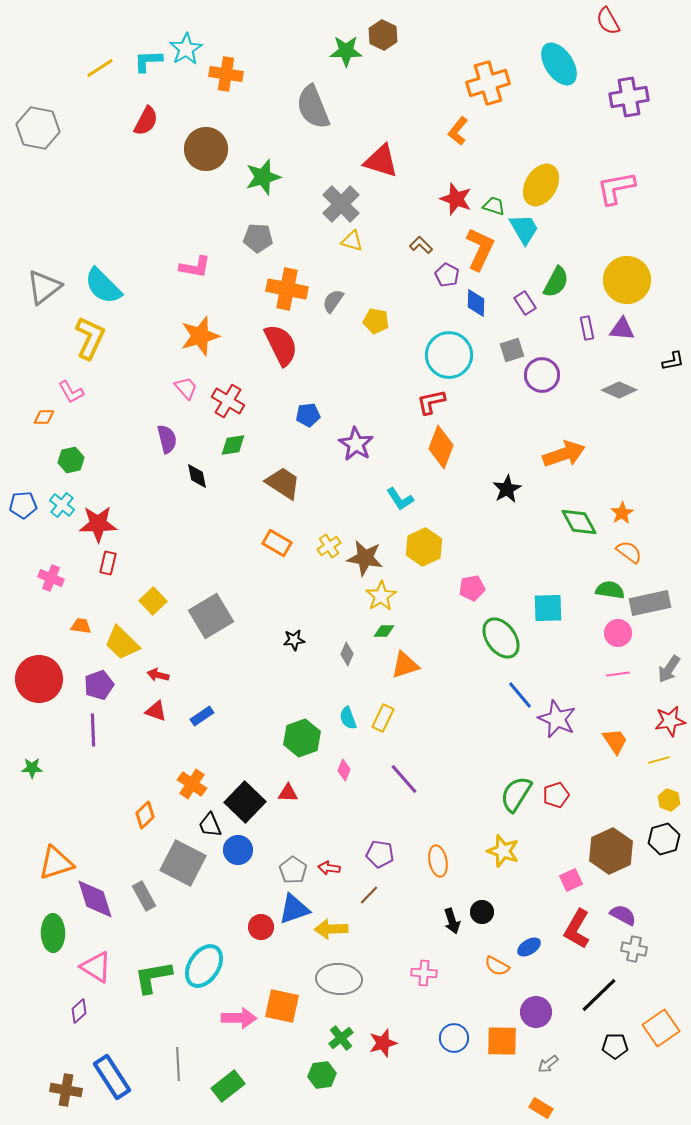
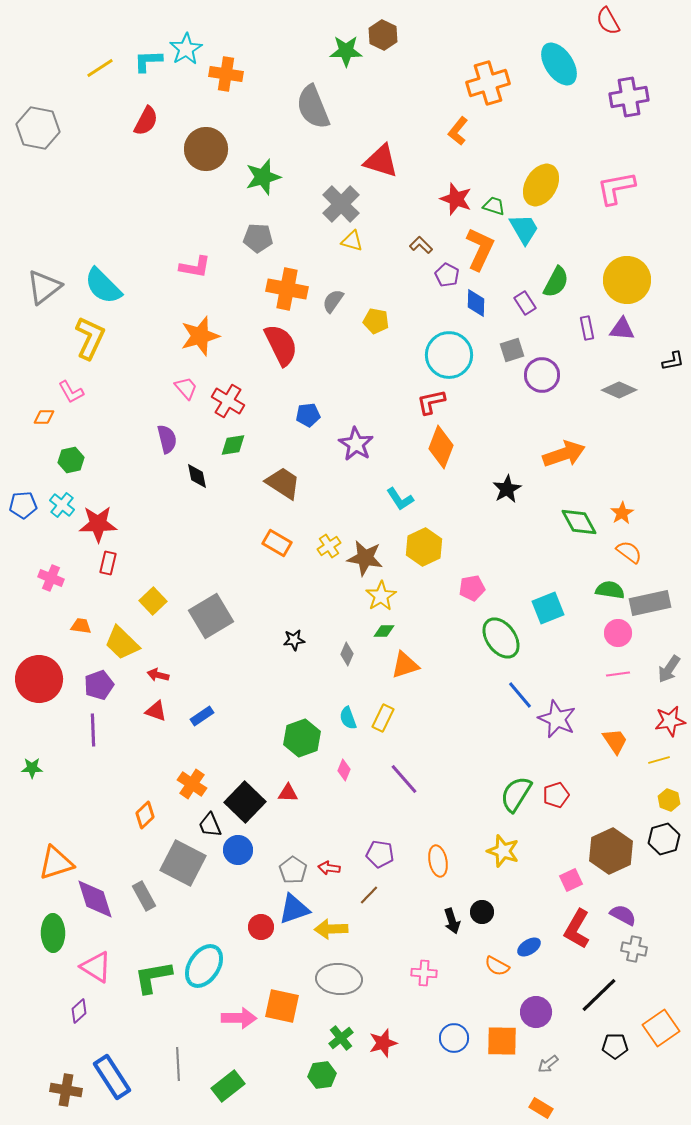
cyan square at (548, 608): rotated 20 degrees counterclockwise
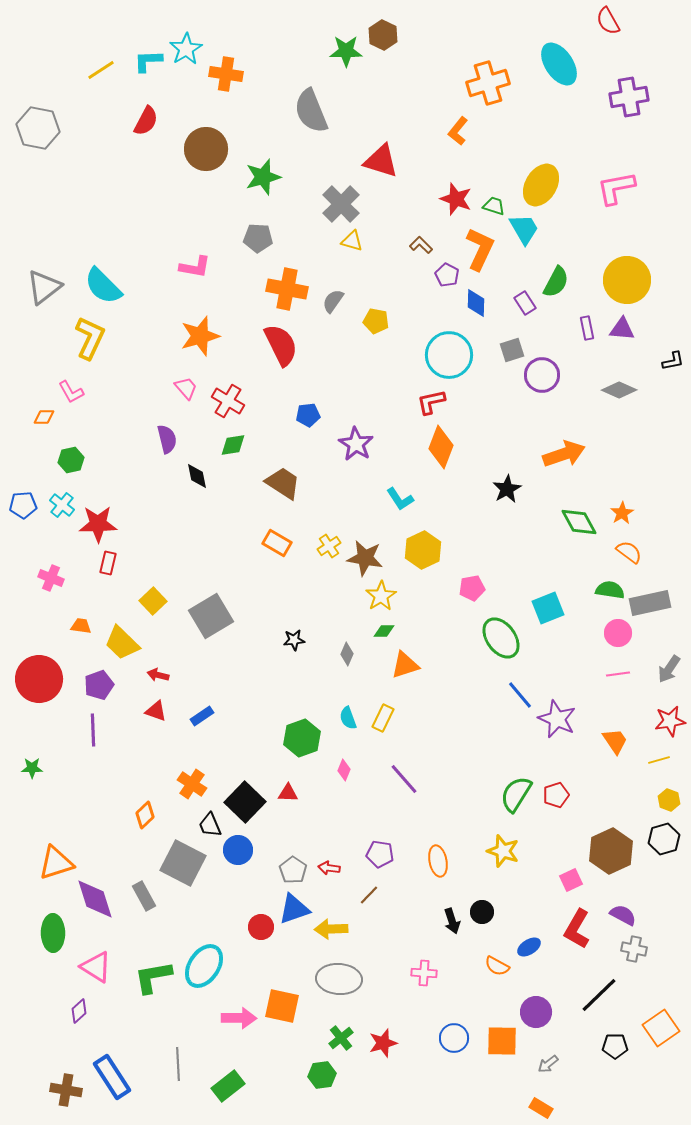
yellow line at (100, 68): moved 1 px right, 2 px down
gray semicircle at (313, 107): moved 2 px left, 4 px down
yellow hexagon at (424, 547): moved 1 px left, 3 px down
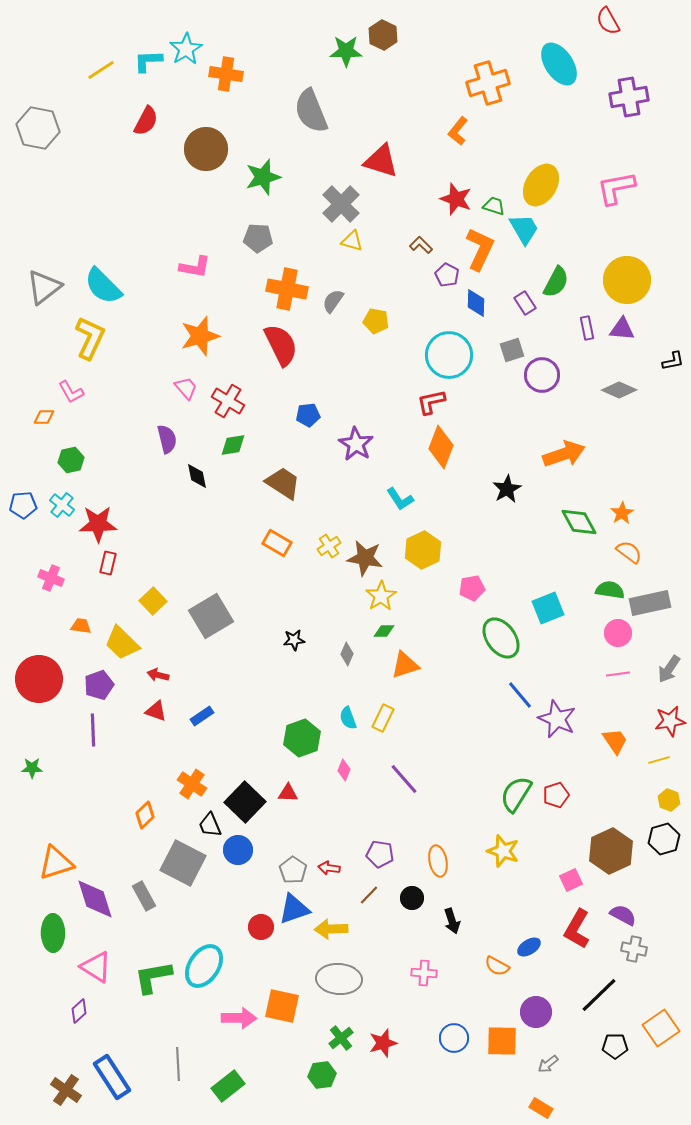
black circle at (482, 912): moved 70 px left, 14 px up
brown cross at (66, 1090): rotated 24 degrees clockwise
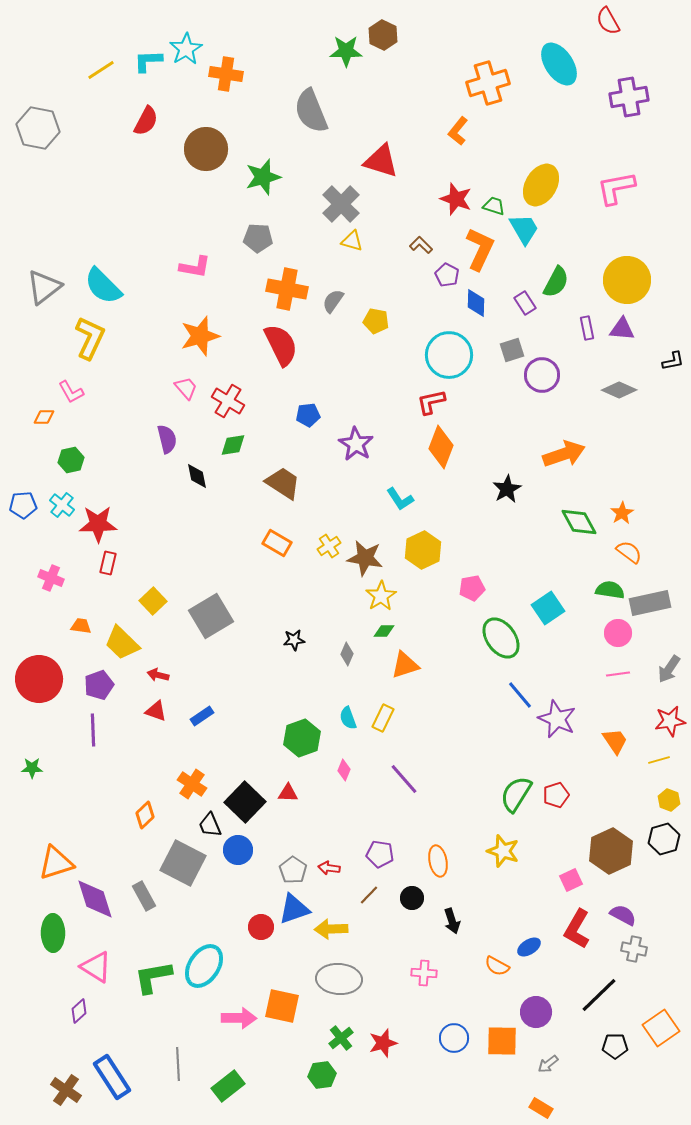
cyan square at (548, 608): rotated 12 degrees counterclockwise
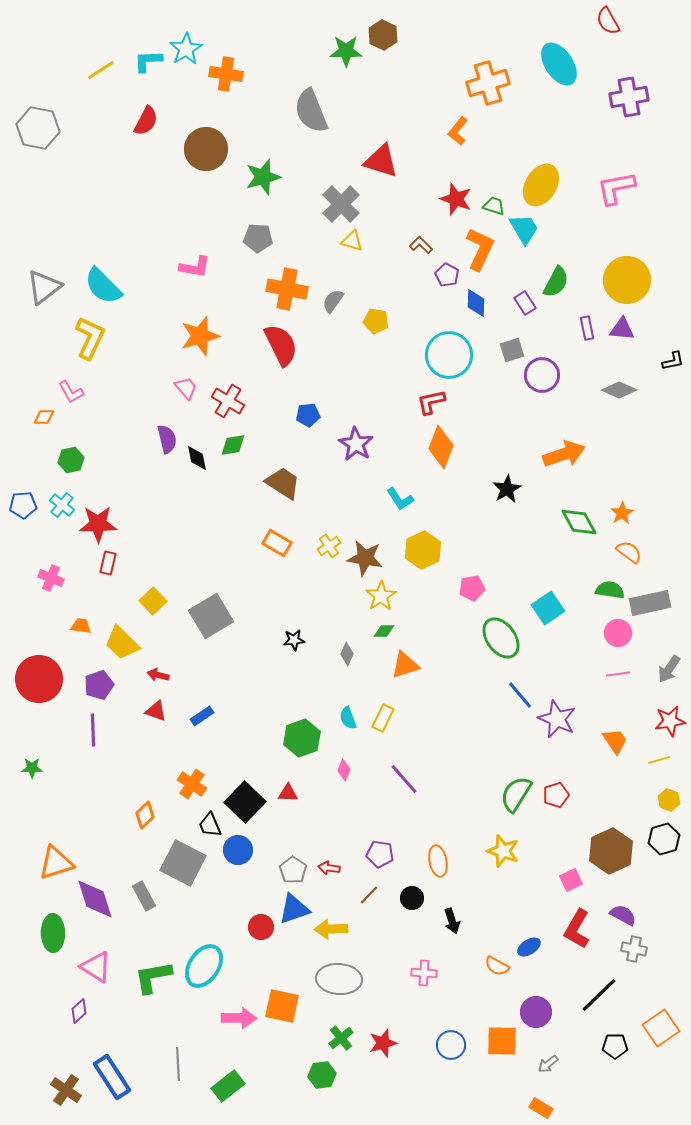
black diamond at (197, 476): moved 18 px up
blue circle at (454, 1038): moved 3 px left, 7 px down
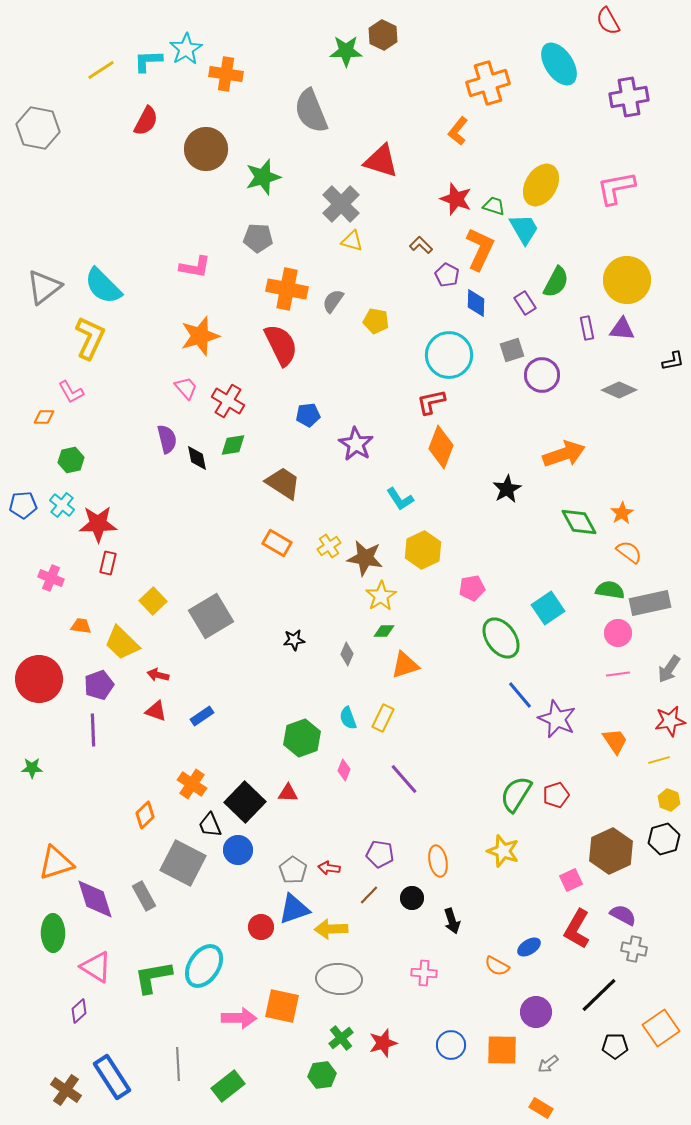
orange square at (502, 1041): moved 9 px down
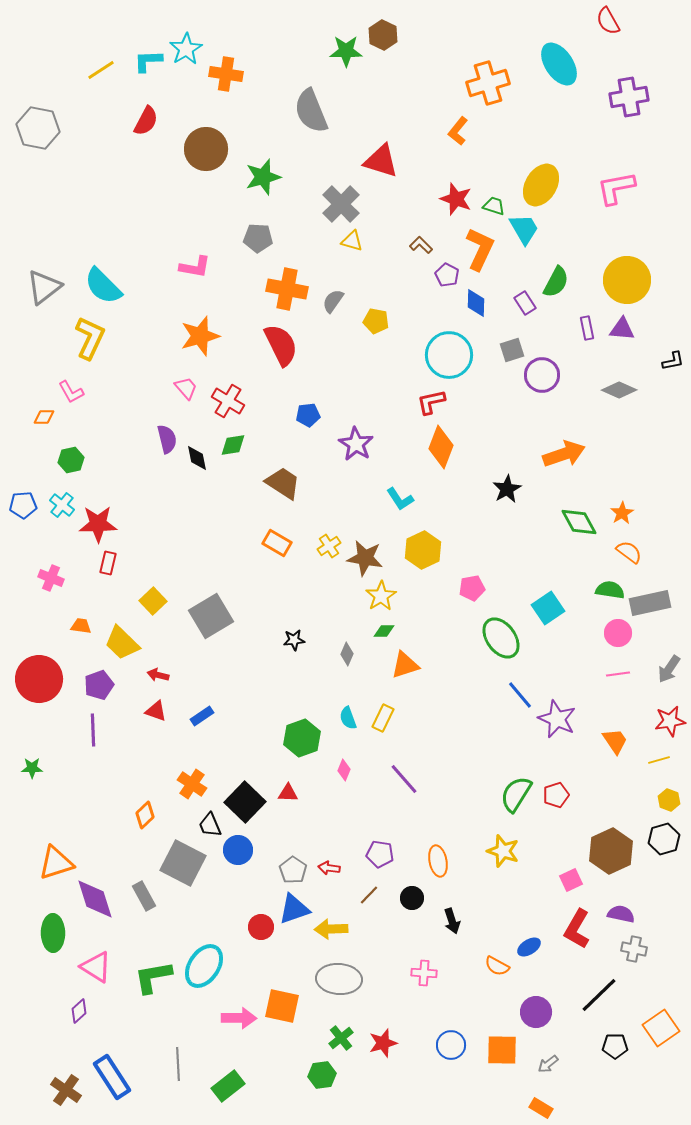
purple semicircle at (623, 915): moved 2 px left, 1 px up; rotated 16 degrees counterclockwise
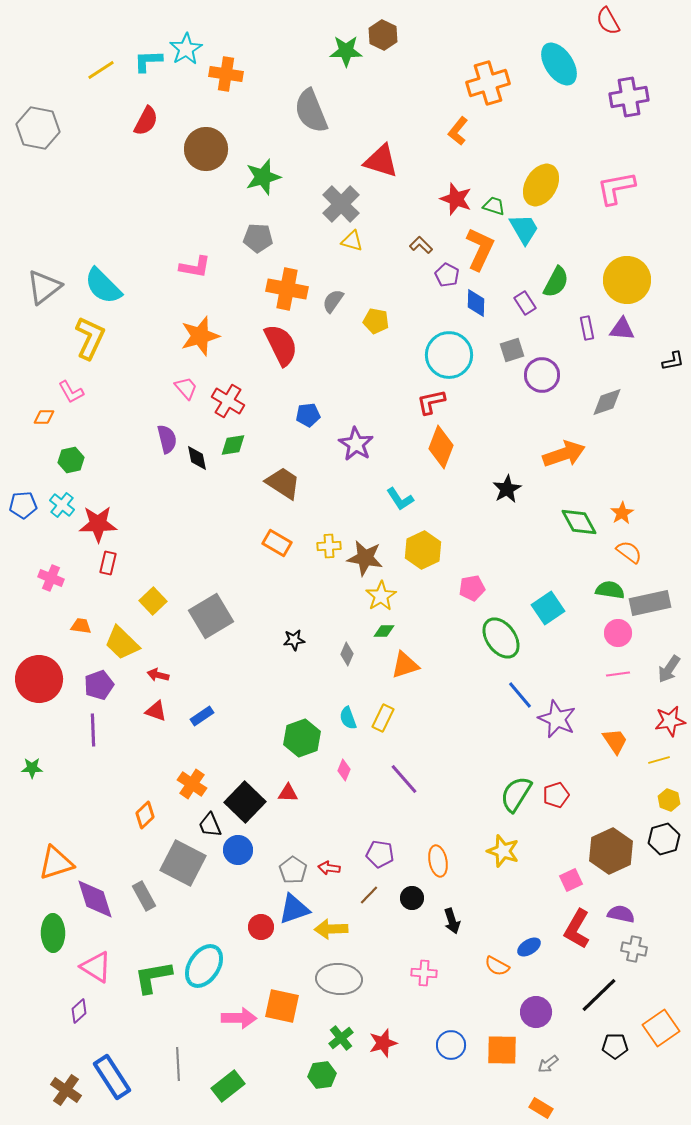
gray diamond at (619, 390): moved 12 px left, 12 px down; rotated 44 degrees counterclockwise
yellow cross at (329, 546): rotated 30 degrees clockwise
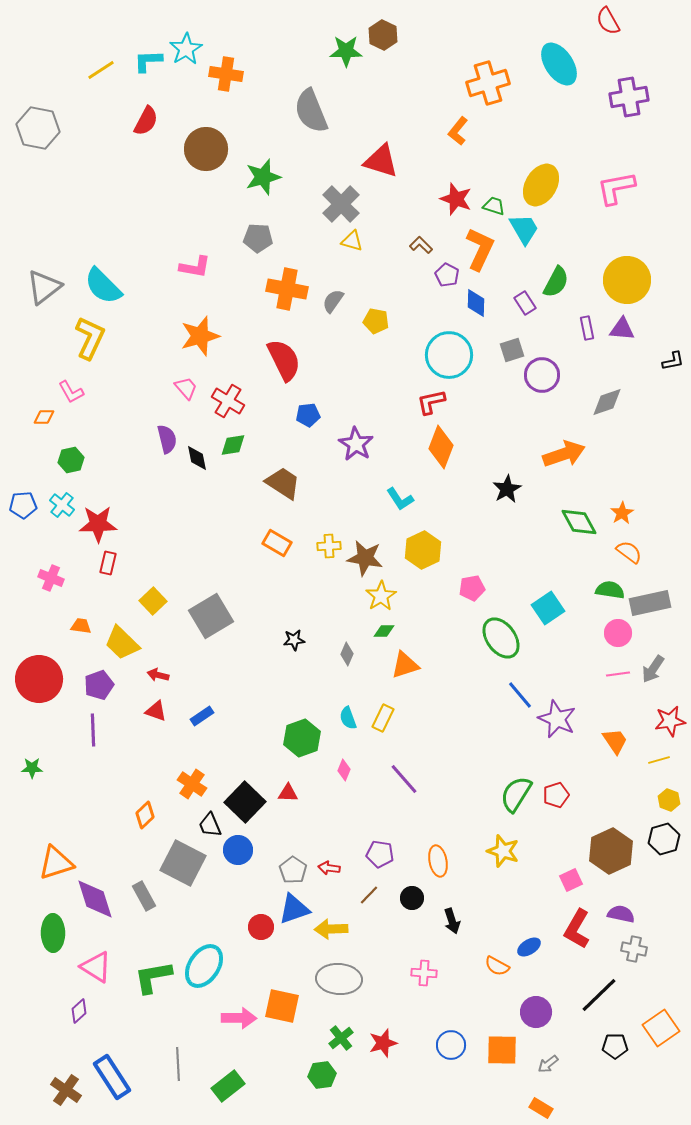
red semicircle at (281, 345): moved 3 px right, 15 px down
gray arrow at (669, 669): moved 16 px left
